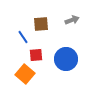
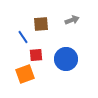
orange square: rotated 30 degrees clockwise
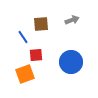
blue circle: moved 5 px right, 3 px down
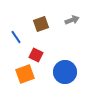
brown square: rotated 14 degrees counterclockwise
blue line: moved 7 px left
red square: rotated 32 degrees clockwise
blue circle: moved 6 px left, 10 px down
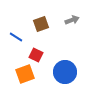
blue line: rotated 24 degrees counterclockwise
